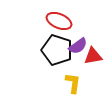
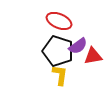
black pentagon: moved 1 px right, 1 px down
yellow L-shape: moved 13 px left, 8 px up
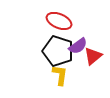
red triangle: rotated 30 degrees counterclockwise
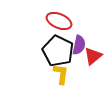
purple semicircle: moved 1 px right, 1 px up; rotated 42 degrees counterclockwise
black pentagon: rotated 8 degrees clockwise
yellow L-shape: moved 1 px right, 1 px up
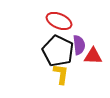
purple semicircle: rotated 18 degrees counterclockwise
red triangle: rotated 42 degrees clockwise
